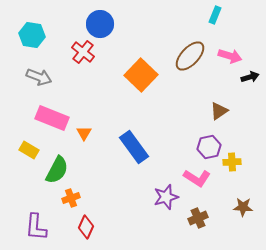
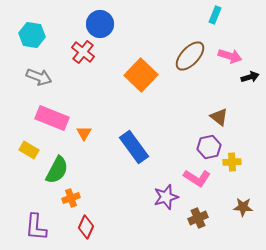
brown triangle: moved 6 px down; rotated 48 degrees counterclockwise
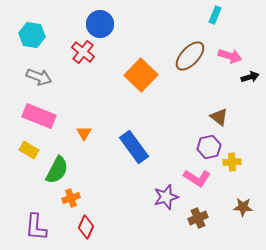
pink rectangle: moved 13 px left, 2 px up
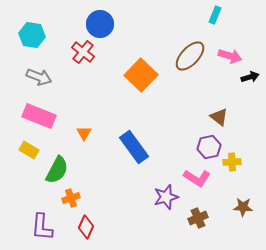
purple L-shape: moved 6 px right
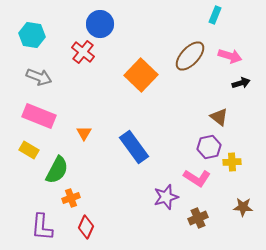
black arrow: moved 9 px left, 6 px down
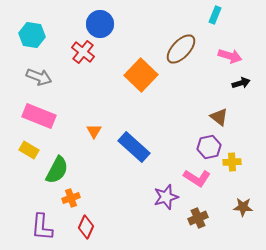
brown ellipse: moved 9 px left, 7 px up
orange triangle: moved 10 px right, 2 px up
blue rectangle: rotated 12 degrees counterclockwise
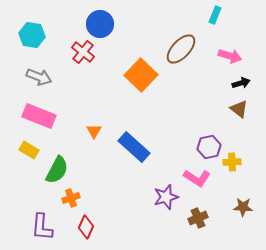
brown triangle: moved 20 px right, 8 px up
